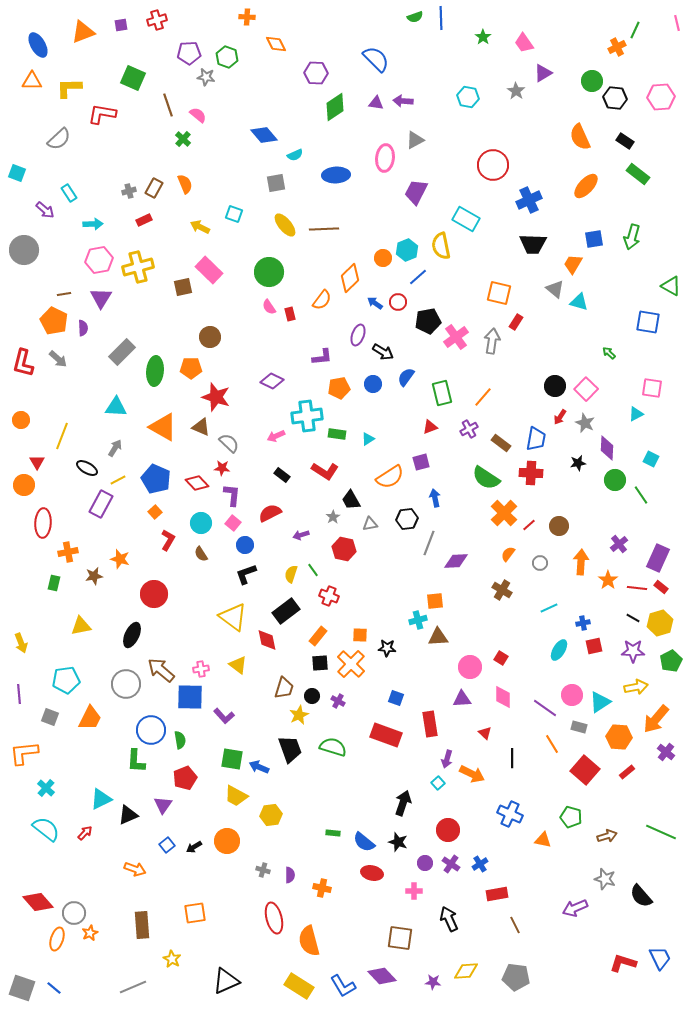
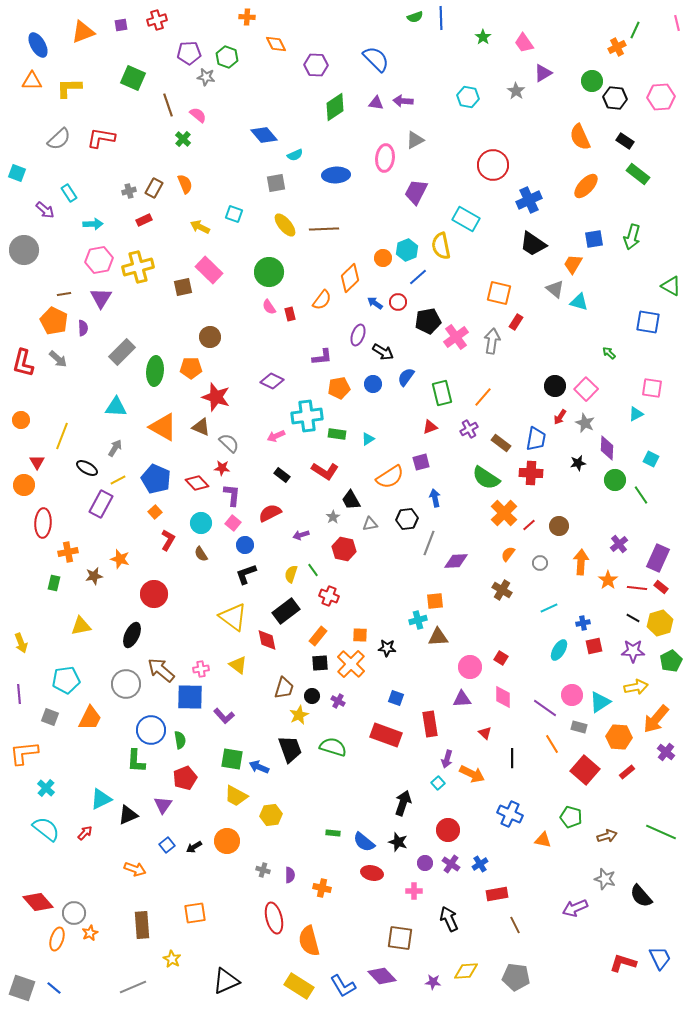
purple hexagon at (316, 73): moved 8 px up
red L-shape at (102, 114): moved 1 px left, 24 px down
black trapezoid at (533, 244): rotated 32 degrees clockwise
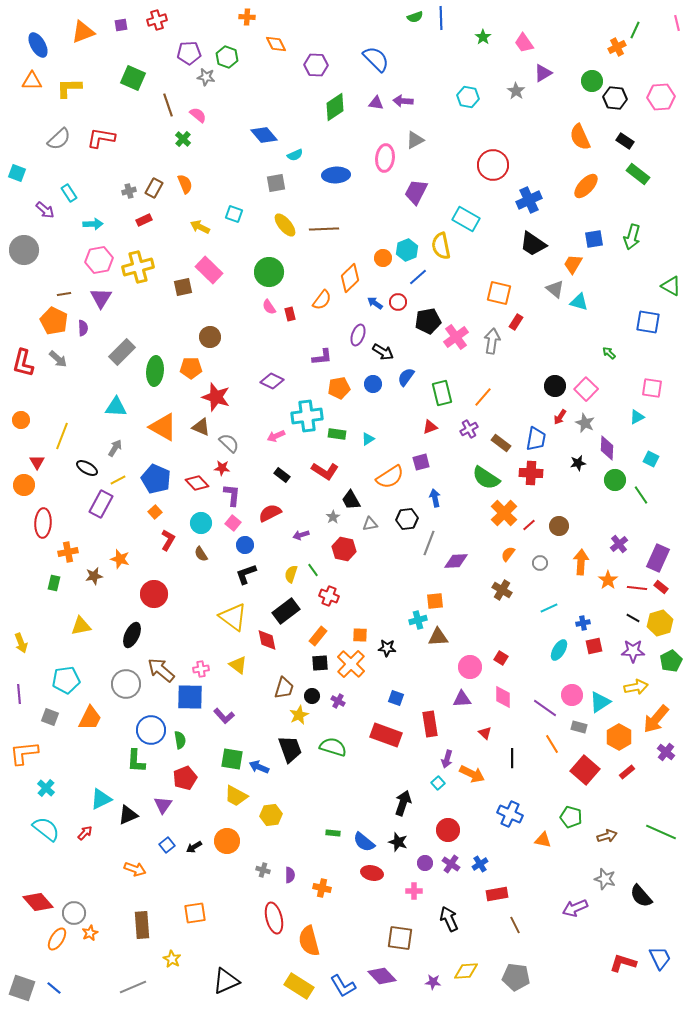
cyan triangle at (636, 414): moved 1 px right, 3 px down
orange hexagon at (619, 737): rotated 25 degrees clockwise
orange ellipse at (57, 939): rotated 15 degrees clockwise
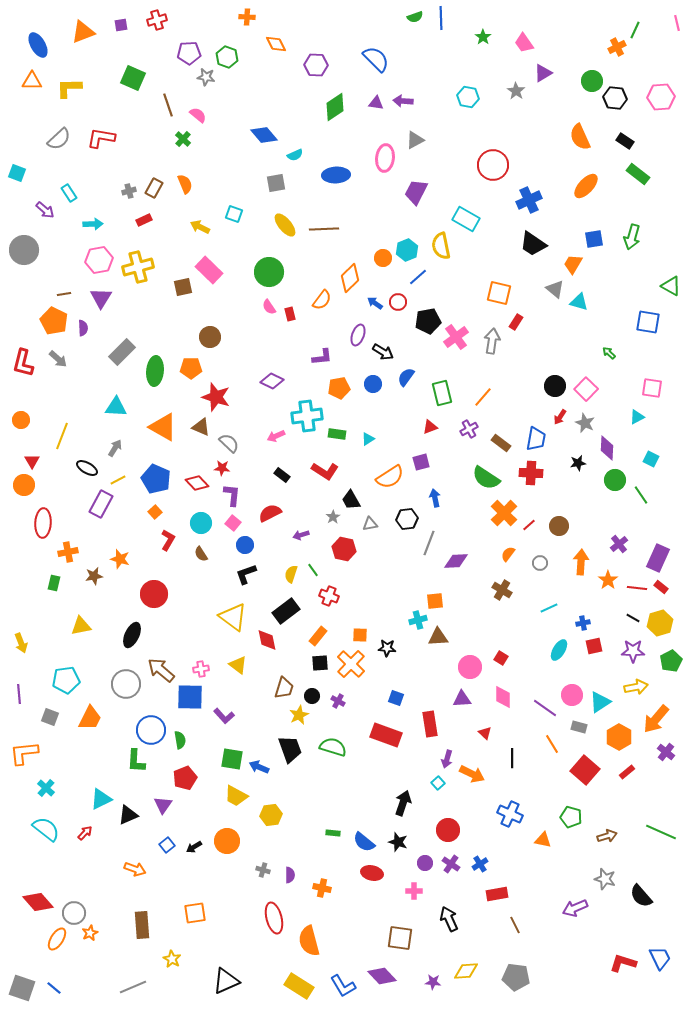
red triangle at (37, 462): moved 5 px left, 1 px up
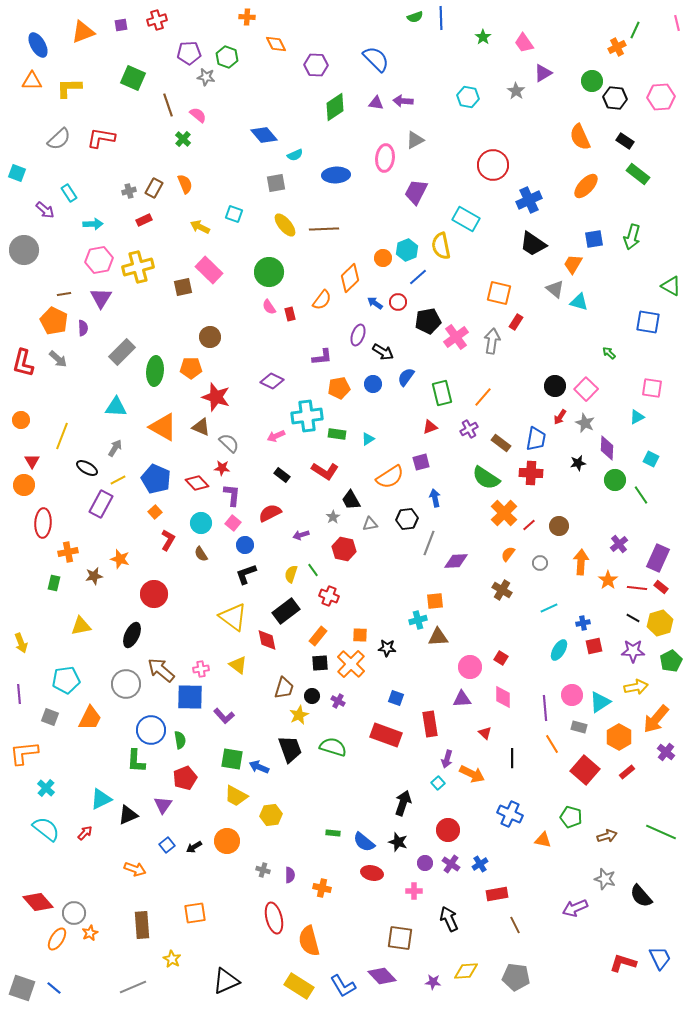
purple line at (545, 708): rotated 50 degrees clockwise
